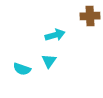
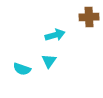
brown cross: moved 1 px left, 1 px down
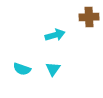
cyan triangle: moved 4 px right, 8 px down
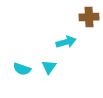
cyan arrow: moved 11 px right, 7 px down
cyan triangle: moved 4 px left, 2 px up
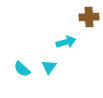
cyan semicircle: rotated 24 degrees clockwise
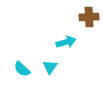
cyan triangle: moved 1 px right
